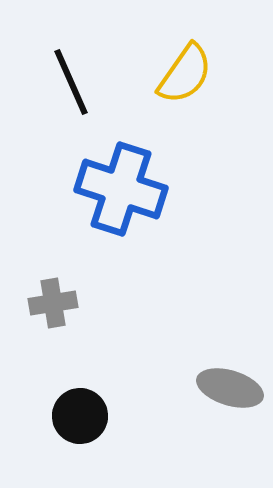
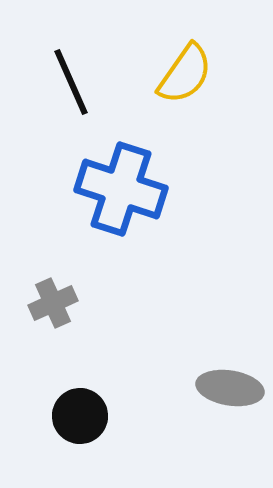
gray cross: rotated 15 degrees counterclockwise
gray ellipse: rotated 8 degrees counterclockwise
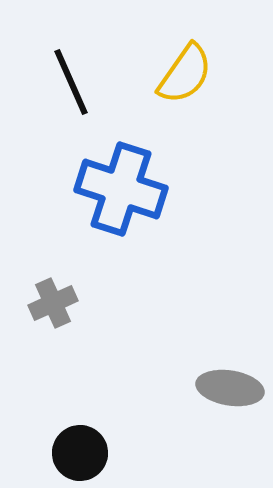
black circle: moved 37 px down
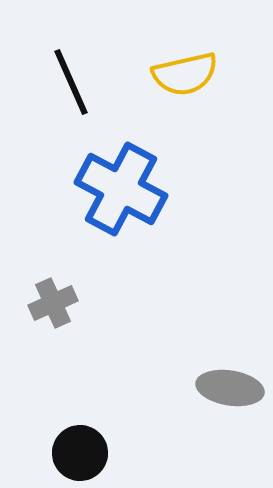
yellow semicircle: rotated 42 degrees clockwise
blue cross: rotated 10 degrees clockwise
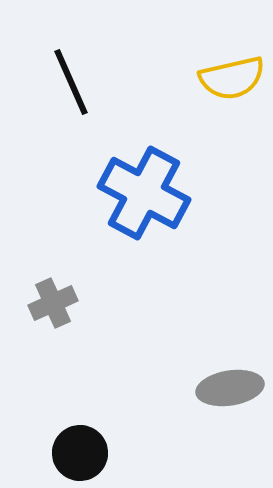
yellow semicircle: moved 47 px right, 4 px down
blue cross: moved 23 px right, 4 px down
gray ellipse: rotated 18 degrees counterclockwise
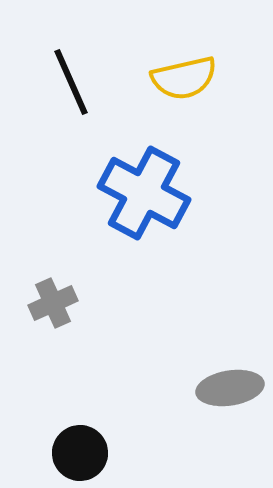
yellow semicircle: moved 48 px left
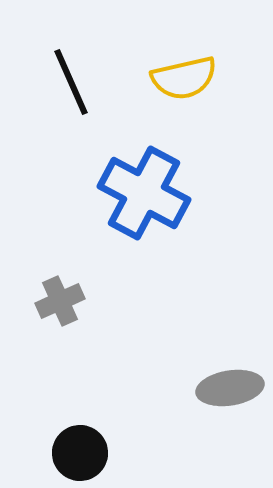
gray cross: moved 7 px right, 2 px up
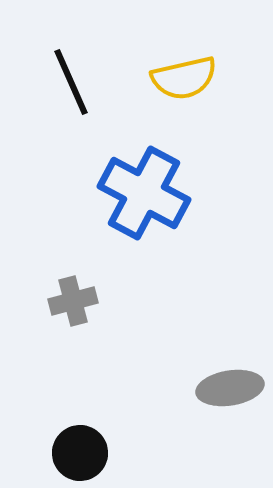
gray cross: moved 13 px right; rotated 9 degrees clockwise
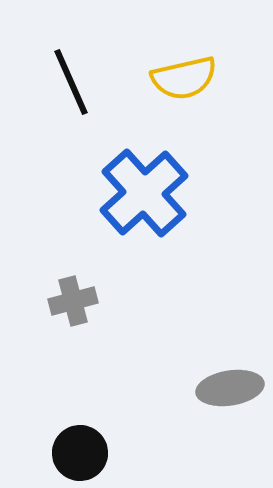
blue cross: rotated 20 degrees clockwise
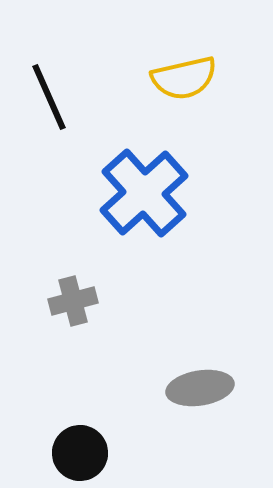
black line: moved 22 px left, 15 px down
gray ellipse: moved 30 px left
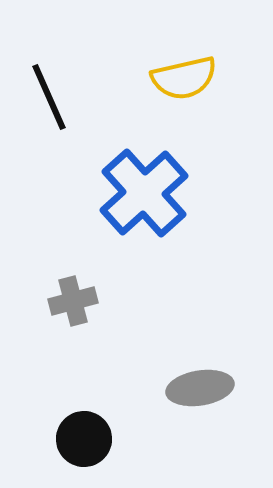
black circle: moved 4 px right, 14 px up
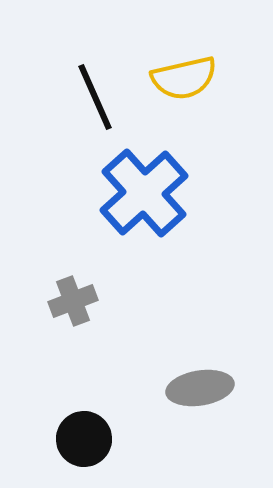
black line: moved 46 px right
gray cross: rotated 6 degrees counterclockwise
